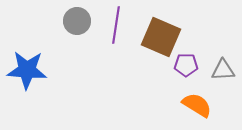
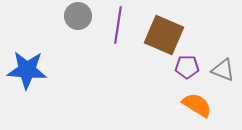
gray circle: moved 1 px right, 5 px up
purple line: moved 2 px right
brown square: moved 3 px right, 2 px up
purple pentagon: moved 1 px right, 2 px down
gray triangle: rotated 25 degrees clockwise
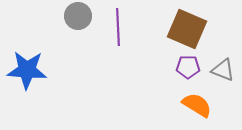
purple line: moved 2 px down; rotated 12 degrees counterclockwise
brown square: moved 23 px right, 6 px up
purple pentagon: moved 1 px right
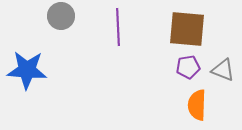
gray circle: moved 17 px left
brown square: rotated 18 degrees counterclockwise
purple pentagon: rotated 10 degrees counterclockwise
orange semicircle: rotated 120 degrees counterclockwise
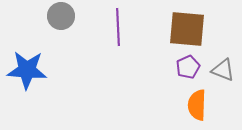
purple pentagon: rotated 15 degrees counterclockwise
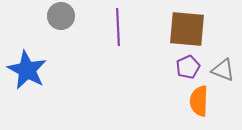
blue star: rotated 24 degrees clockwise
orange semicircle: moved 2 px right, 4 px up
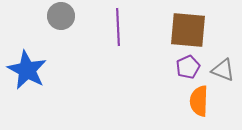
brown square: moved 1 px right, 1 px down
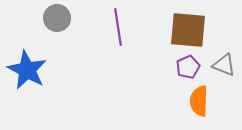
gray circle: moved 4 px left, 2 px down
purple line: rotated 6 degrees counterclockwise
gray triangle: moved 1 px right, 5 px up
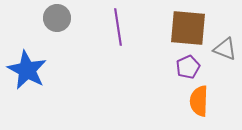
brown square: moved 2 px up
gray triangle: moved 1 px right, 16 px up
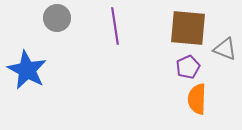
purple line: moved 3 px left, 1 px up
orange semicircle: moved 2 px left, 2 px up
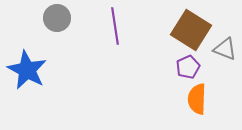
brown square: moved 3 px right, 2 px down; rotated 27 degrees clockwise
